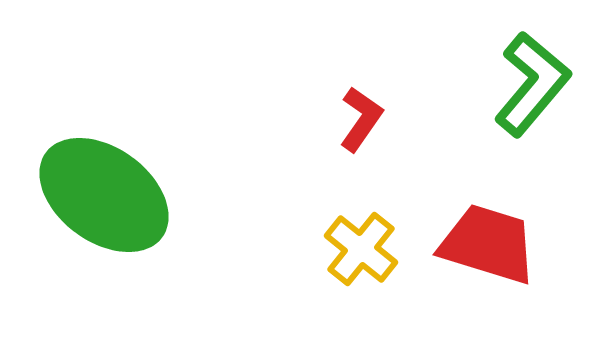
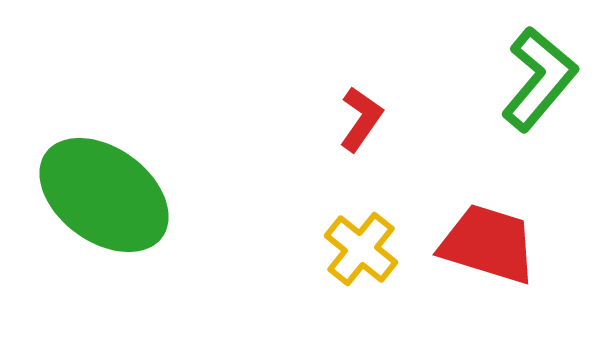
green L-shape: moved 7 px right, 5 px up
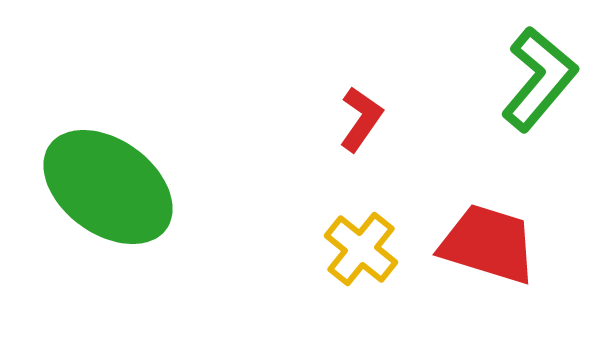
green ellipse: moved 4 px right, 8 px up
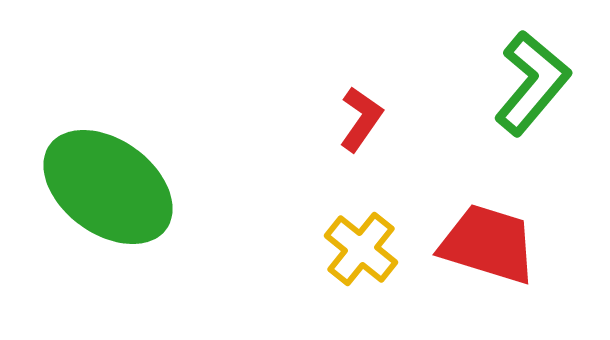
green L-shape: moved 7 px left, 4 px down
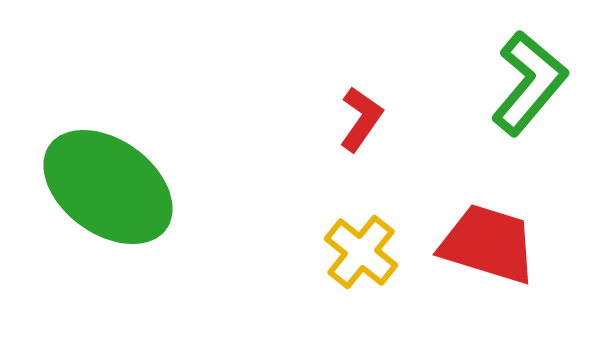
green L-shape: moved 3 px left
yellow cross: moved 3 px down
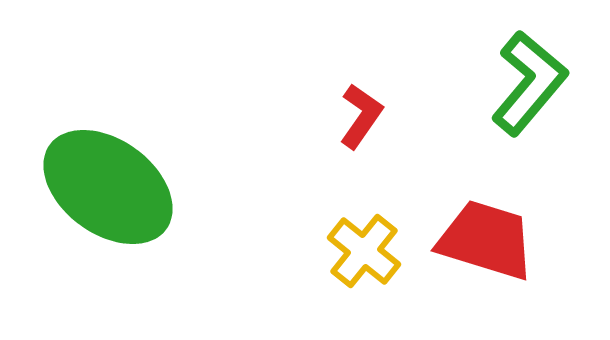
red L-shape: moved 3 px up
red trapezoid: moved 2 px left, 4 px up
yellow cross: moved 3 px right, 1 px up
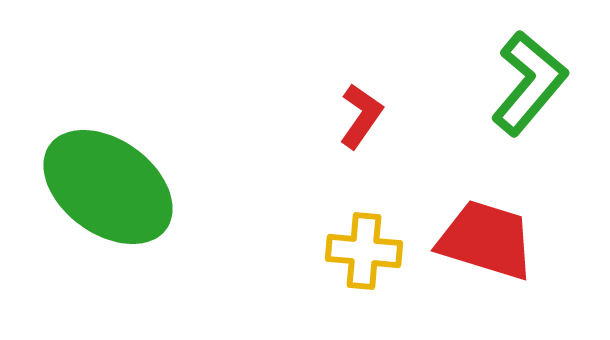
yellow cross: rotated 34 degrees counterclockwise
